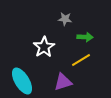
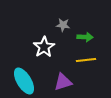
gray star: moved 2 px left, 6 px down
yellow line: moved 5 px right; rotated 24 degrees clockwise
cyan ellipse: moved 2 px right
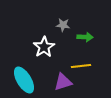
yellow line: moved 5 px left, 6 px down
cyan ellipse: moved 1 px up
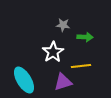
white star: moved 9 px right, 5 px down
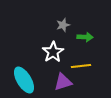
gray star: rotated 24 degrees counterclockwise
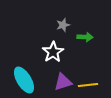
yellow line: moved 7 px right, 19 px down
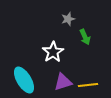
gray star: moved 5 px right, 6 px up
green arrow: rotated 63 degrees clockwise
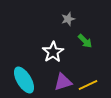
green arrow: moved 4 px down; rotated 21 degrees counterclockwise
yellow line: rotated 18 degrees counterclockwise
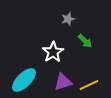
cyan ellipse: rotated 76 degrees clockwise
yellow line: moved 1 px right
